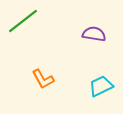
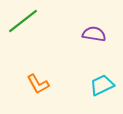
orange L-shape: moved 5 px left, 5 px down
cyan trapezoid: moved 1 px right, 1 px up
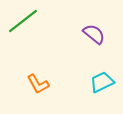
purple semicircle: rotated 30 degrees clockwise
cyan trapezoid: moved 3 px up
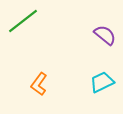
purple semicircle: moved 11 px right, 1 px down
orange L-shape: moved 1 px right; rotated 65 degrees clockwise
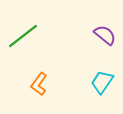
green line: moved 15 px down
cyan trapezoid: rotated 30 degrees counterclockwise
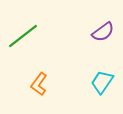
purple semicircle: moved 2 px left, 3 px up; rotated 105 degrees clockwise
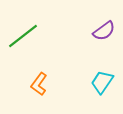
purple semicircle: moved 1 px right, 1 px up
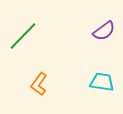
green line: rotated 8 degrees counterclockwise
cyan trapezoid: rotated 65 degrees clockwise
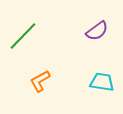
purple semicircle: moved 7 px left
orange L-shape: moved 1 px right, 3 px up; rotated 25 degrees clockwise
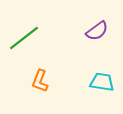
green line: moved 1 px right, 2 px down; rotated 8 degrees clockwise
orange L-shape: rotated 40 degrees counterclockwise
